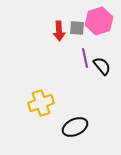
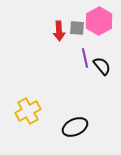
pink hexagon: rotated 12 degrees counterclockwise
yellow cross: moved 13 px left, 8 px down; rotated 10 degrees counterclockwise
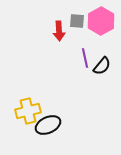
pink hexagon: moved 2 px right
gray square: moved 7 px up
black semicircle: rotated 78 degrees clockwise
yellow cross: rotated 15 degrees clockwise
black ellipse: moved 27 px left, 2 px up
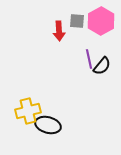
purple line: moved 4 px right, 1 px down
black ellipse: rotated 40 degrees clockwise
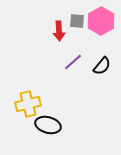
purple line: moved 16 px left, 3 px down; rotated 60 degrees clockwise
yellow cross: moved 7 px up
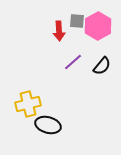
pink hexagon: moved 3 px left, 5 px down
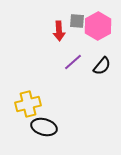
black ellipse: moved 4 px left, 2 px down
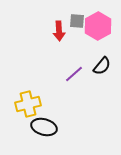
purple line: moved 1 px right, 12 px down
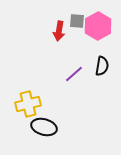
red arrow: rotated 12 degrees clockwise
black semicircle: rotated 30 degrees counterclockwise
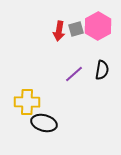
gray square: moved 1 px left, 8 px down; rotated 21 degrees counterclockwise
black semicircle: moved 4 px down
yellow cross: moved 1 px left, 2 px up; rotated 15 degrees clockwise
black ellipse: moved 4 px up
